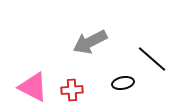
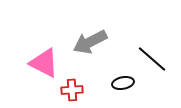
pink triangle: moved 11 px right, 24 px up
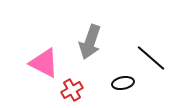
gray arrow: rotated 44 degrees counterclockwise
black line: moved 1 px left, 1 px up
red cross: rotated 25 degrees counterclockwise
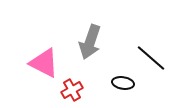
black ellipse: rotated 20 degrees clockwise
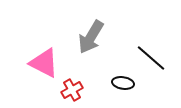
gray arrow: moved 1 px right, 5 px up; rotated 12 degrees clockwise
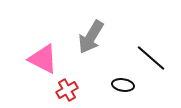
pink triangle: moved 1 px left, 4 px up
black ellipse: moved 2 px down
red cross: moved 5 px left
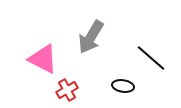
black ellipse: moved 1 px down
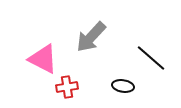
gray arrow: rotated 12 degrees clockwise
red cross: moved 3 px up; rotated 20 degrees clockwise
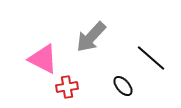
black ellipse: rotated 40 degrees clockwise
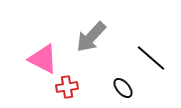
black ellipse: moved 2 px down
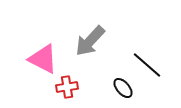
gray arrow: moved 1 px left, 4 px down
black line: moved 4 px left, 7 px down
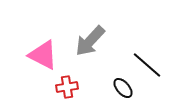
pink triangle: moved 4 px up
